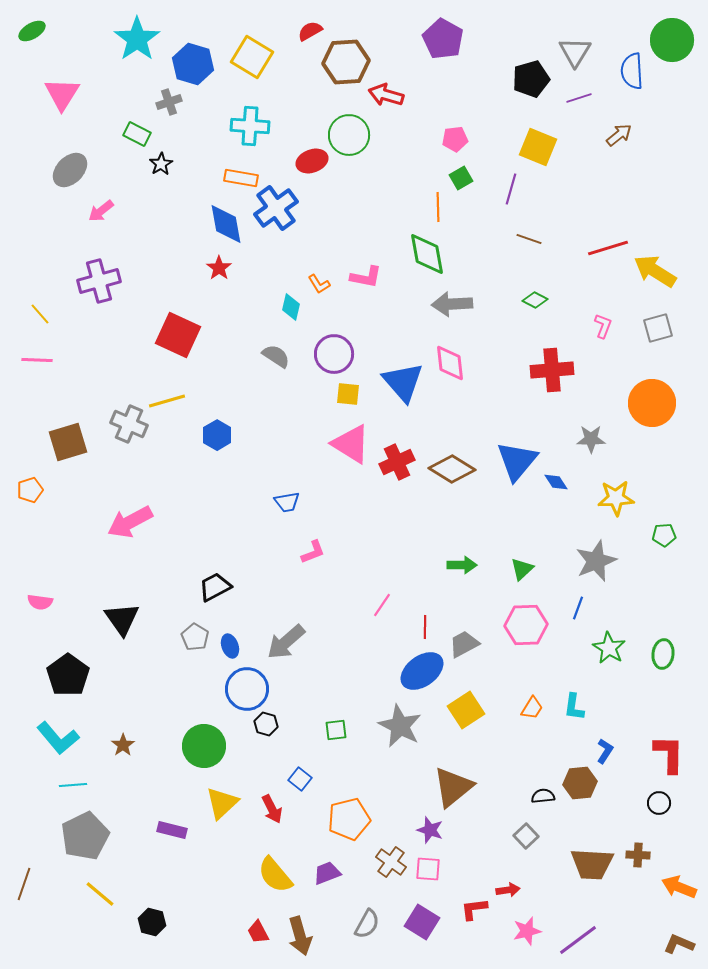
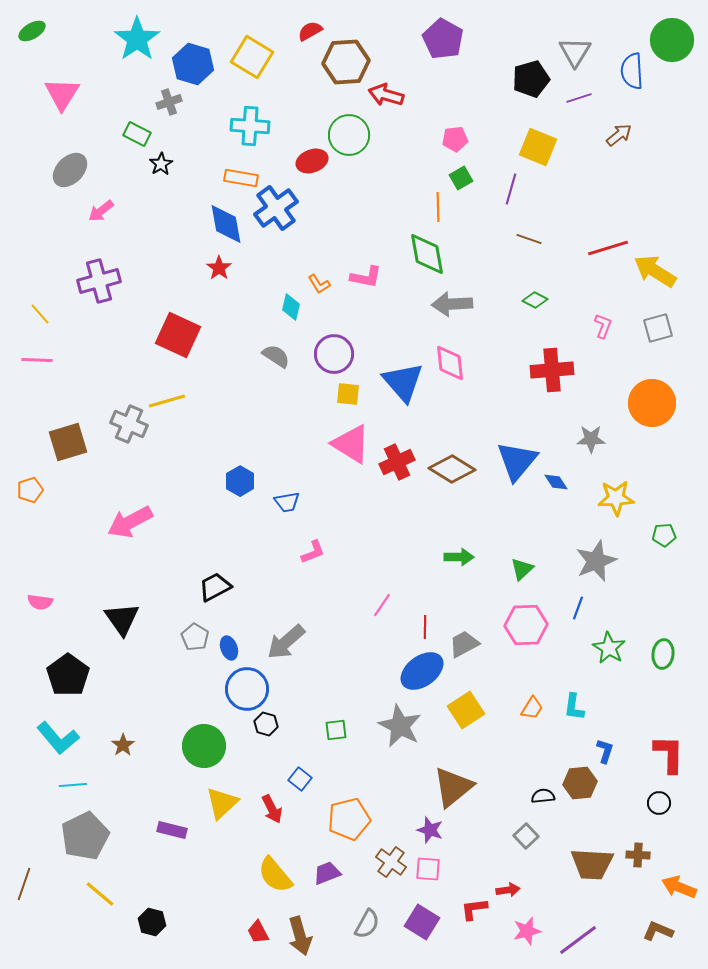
blue hexagon at (217, 435): moved 23 px right, 46 px down
green arrow at (462, 565): moved 3 px left, 8 px up
blue ellipse at (230, 646): moved 1 px left, 2 px down
blue L-shape at (605, 751): rotated 15 degrees counterclockwise
brown L-shape at (679, 944): moved 21 px left, 13 px up
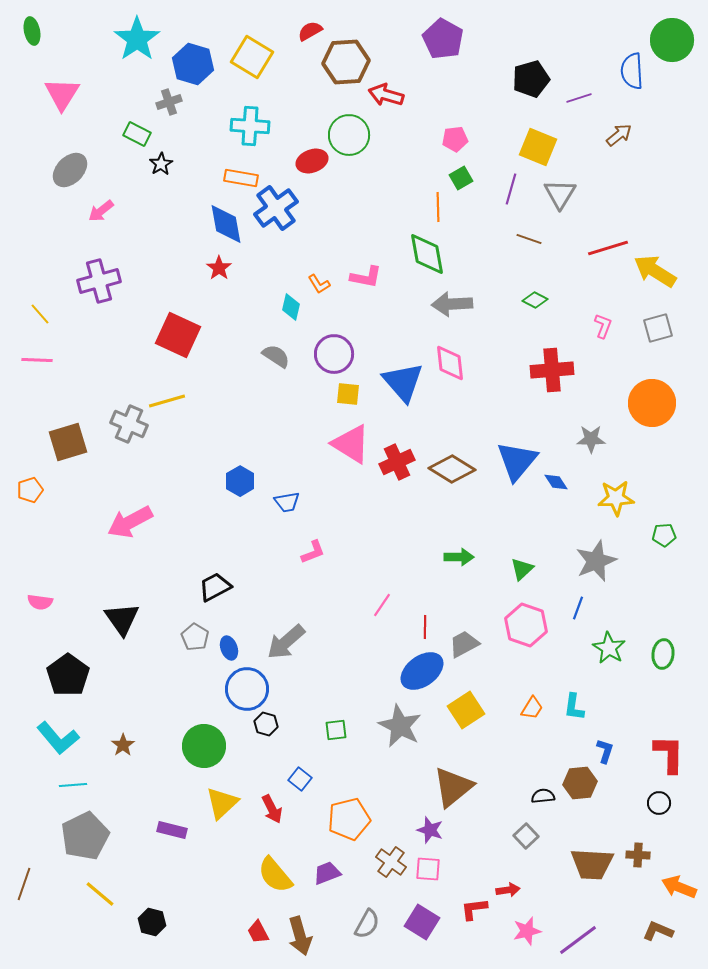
green ellipse at (32, 31): rotated 72 degrees counterclockwise
gray triangle at (575, 52): moved 15 px left, 142 px down
pink hexagon at (526, 625): rotated 21 degrees clockwise
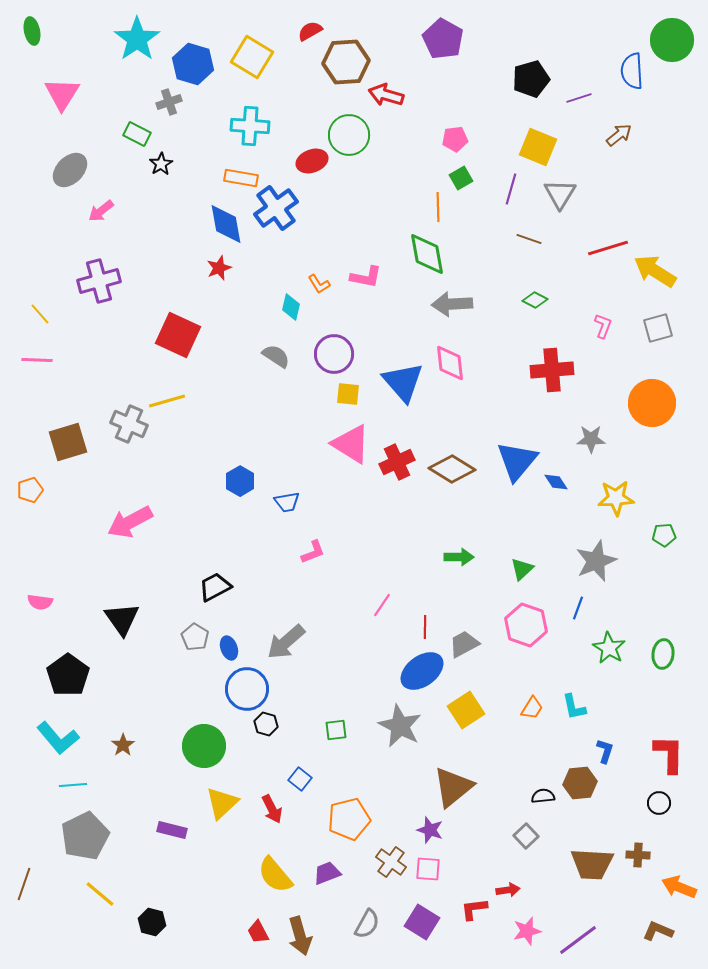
red star at (219, 268): rotated 15 degrees clockwise
cyan L-shape at (574, 707): rotated 20 degrees counterclockwise
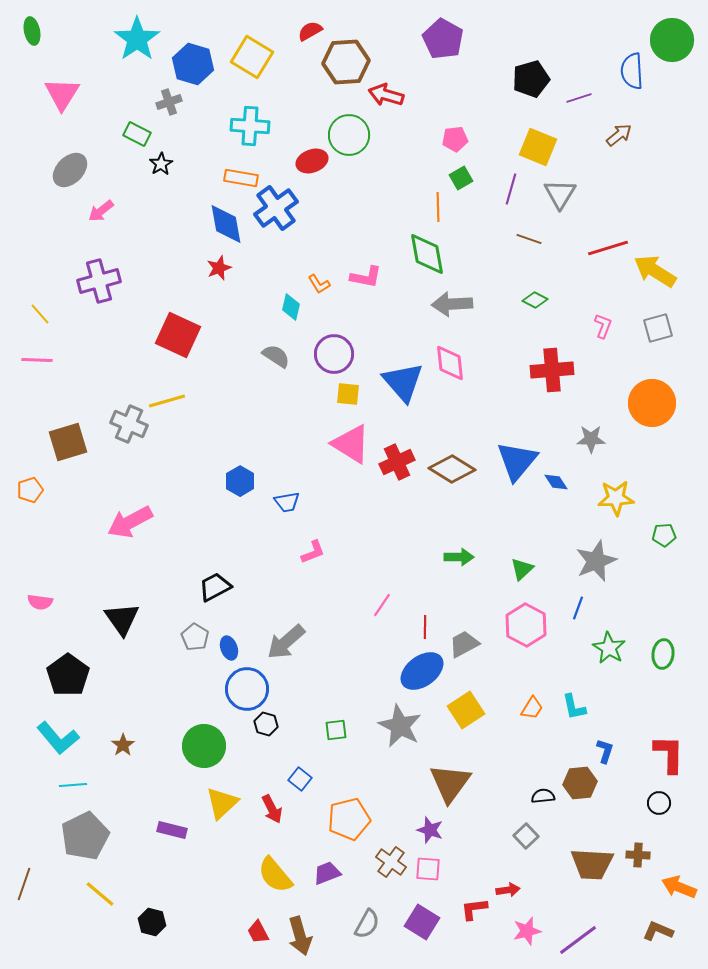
pink hexagon at (526, 625): rotated 9 degrees clockwise
brown triangle at (453, 787): moved 3 px left, 4 px up; rotated 15 degrees counterclockwise
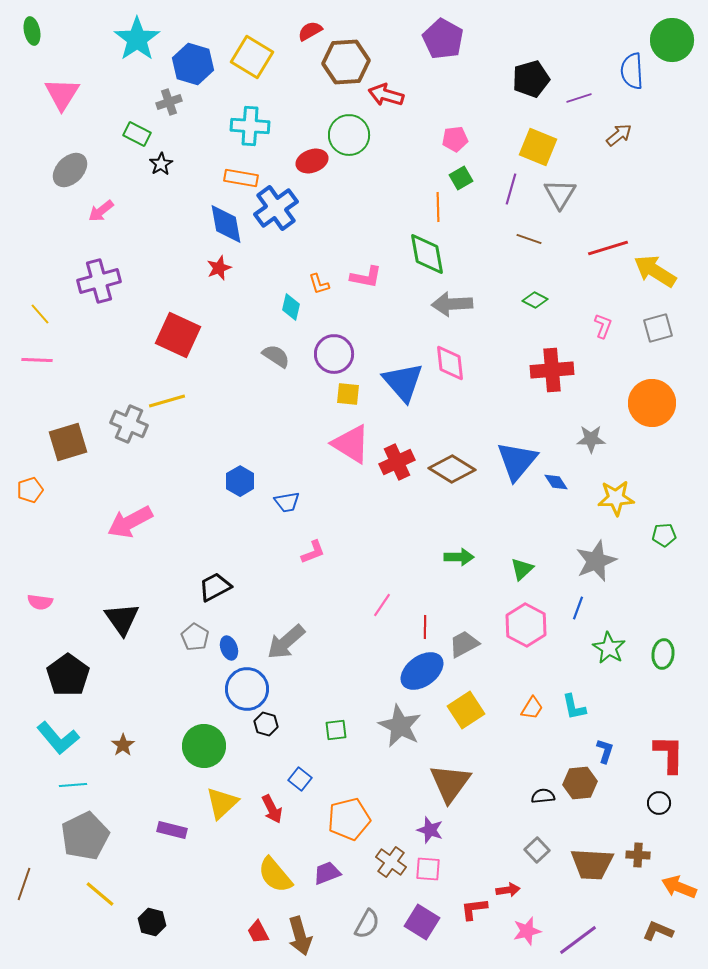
orange L-shape at (319, 284): rotated 15 degrees clockwise
gray square at (526, 836): moved 11 px right, 14 px down
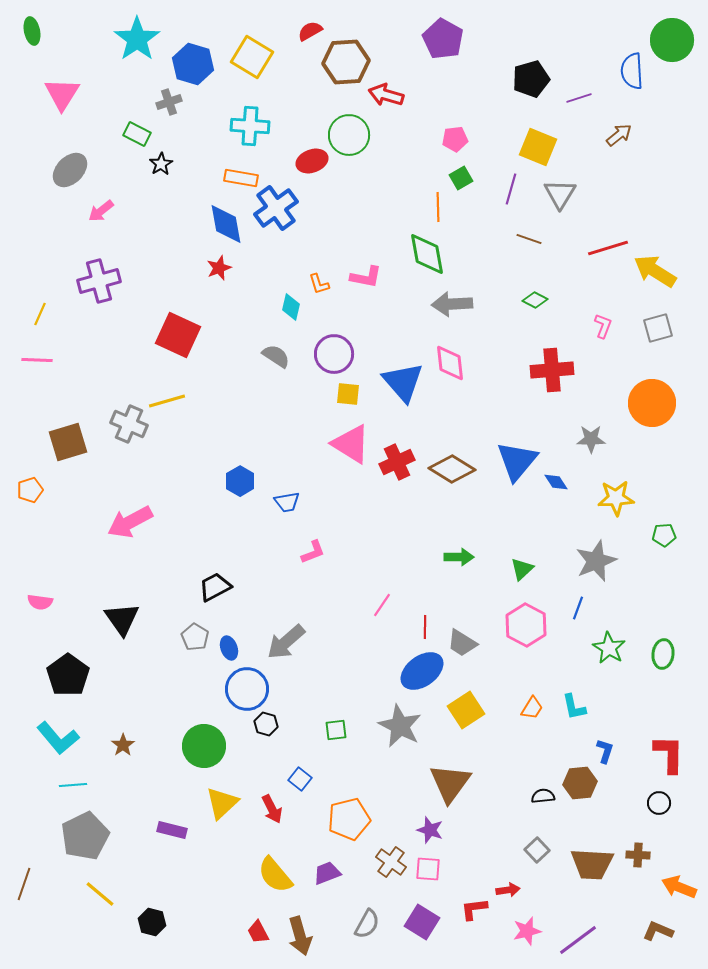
yellow line at (40, 314): rotated 65 degrees clockwise
gray trapezoid at (464, 644): moved 2 px left, 1 px up; rotated 120 degrees counterclockwise
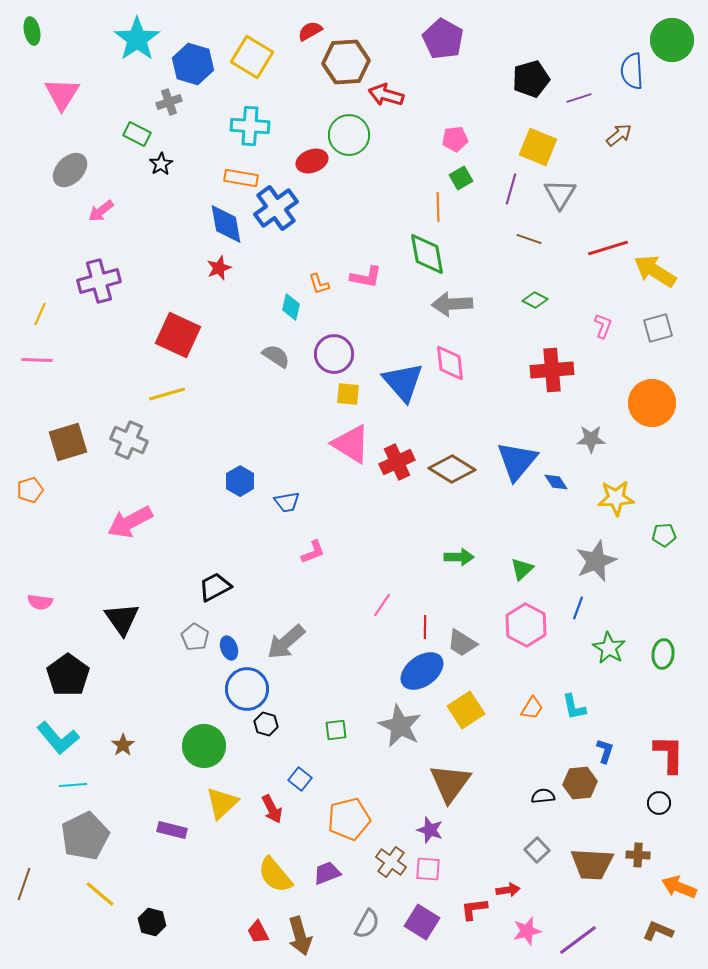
yellow line at (167, 401): moved 7 px up
gray cross at (129, 424): moved 16 px down
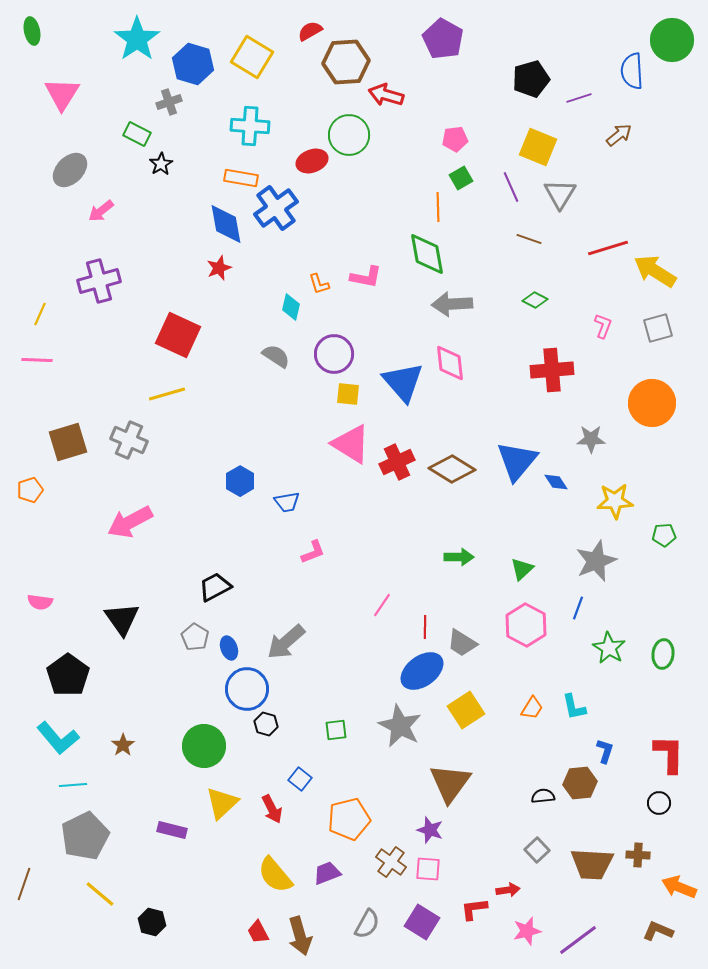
purple line at (511, 189): moved 2 px up; rotated 40 degrees counterclockwise
yellow star at (616, 498): moved 1 px left, 3 px down
